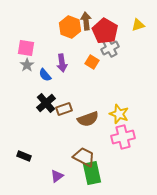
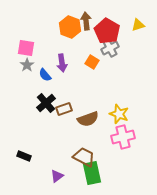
red pentagon: moved 2 px right
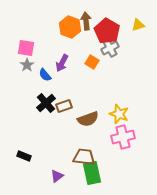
purple arrow: rotated 36 degrees clockwise
brown rectangle: moved 3 px up
brown trapezoid: rotated 20 degrees counterclockwise
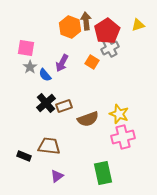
red pentagon: rotated 10 degrees clockwise
gray star: moved 3 px right, 2 px down
brown trapezoid: moved 35 px left, 11 px up
green rectangle: moved 11 px right
